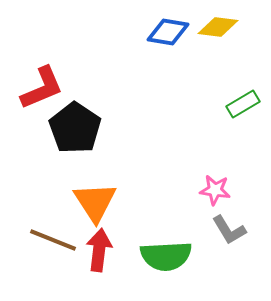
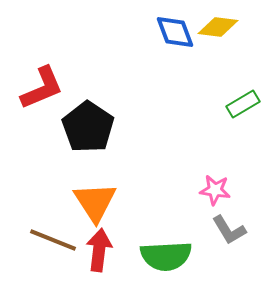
blue diamond: moved 7 px right; rotated 60 degrees clockwise
black pentagon: moved 13 px right, 1 px up
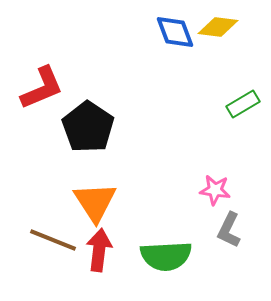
gray L-shape: rotated 57 degrees clockwise
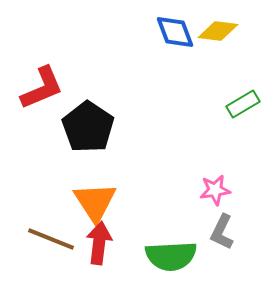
yellow diamond: moved 4 px down
pink star: rotated 16 degrees counterclockwise
gray L-shape: moved 7 px left, 2 px down
brown line: moved 2 px left, 1 px up
red arrow: moved 7 px up
green semicircle: moved 5 px right
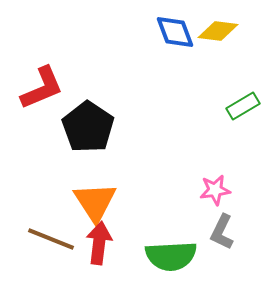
green rectangle: moved 2 px down
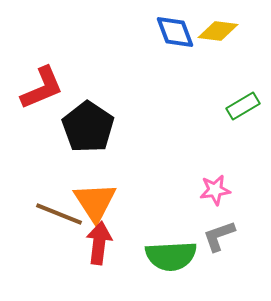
gray L-shape: moved 3 px left, 4 px down; rotated 45 degrees clockwise
brown line: moved 8 px right, 25 px up
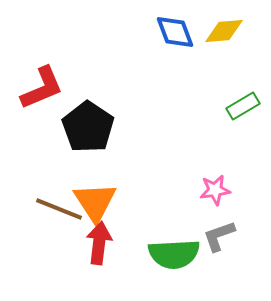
yellow diamond: moved 6 px right; rotated 12 degrees counterclockwise
brown line: moved 5 px up
green semicircle: moved 3 px right, 2 px up
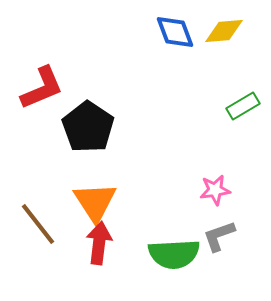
brown line: moved 21 px left, 15 px down; rotated 30 degrees clockwise
